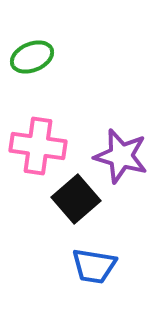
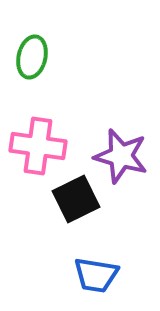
green ellipse: rotated 54 degrees counterclockwise
black square: rotated 15 degrees clockwise
blue trapezoid: moved 2 px right, 9 px down
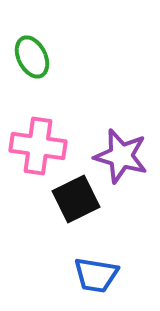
green ellipse: rotated 39 degrees counterclockwise
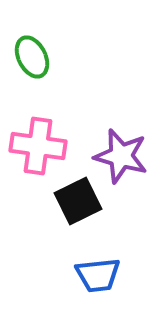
black square: moved 2 px right, 2 px down
blue trapezoid: moved 2 px right; rotated 15 degrees counterclockwise
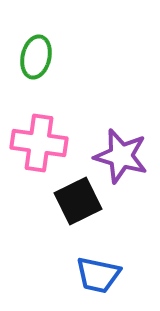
green ellipse: moved 4 px right; rotated 39 degrees clockwise
pink cross: moved 1 px right, 3 px up
blue trapezoid: rotated 18 degrees clockwise
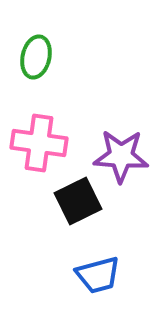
purple star: rotated 12 degrees counterclockwise
blue trapezoid: rotated 27 degrees counterclockwise
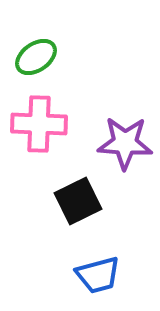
green ellipse: rotated 42 degrees clockwise
pink cross: moved 19 px up; rotated 6 degrees counterclockwise
purple star: moved 4 px right, 13 px up
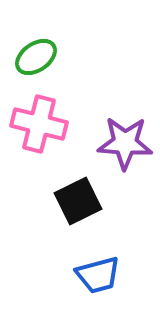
pink cross: rotated 12 degrees clockwise
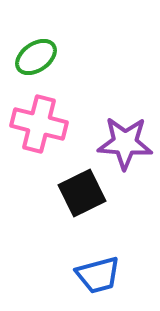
black square: moved 4 px right, 8 px up
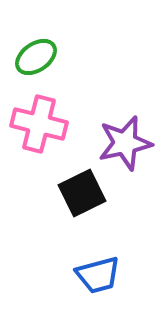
purple star: rotated 16 degrees counterclockwise
